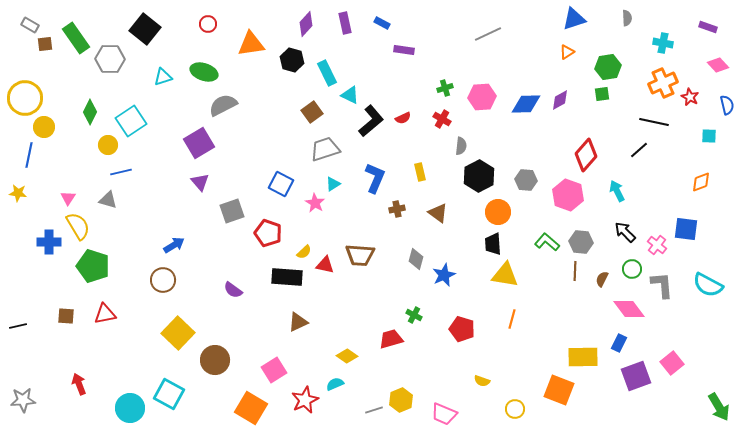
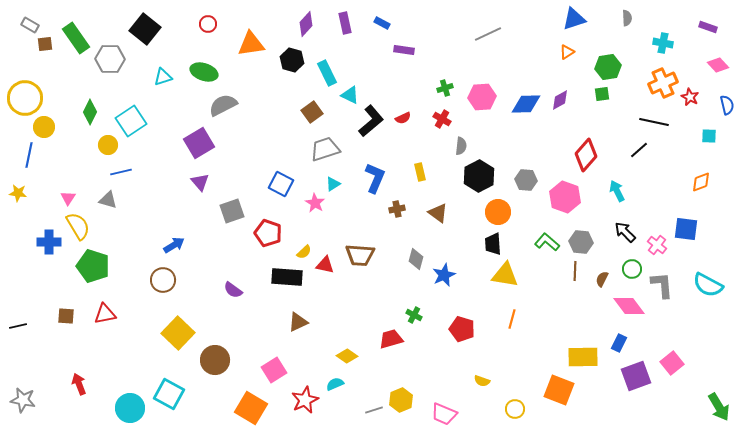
pink hexagon at (568, 195): moved 3 px left, 2 px down
pink diamond at (629, 309): moved 3 px up
gray star at (23, 400): rotated 15 degrees clockwise
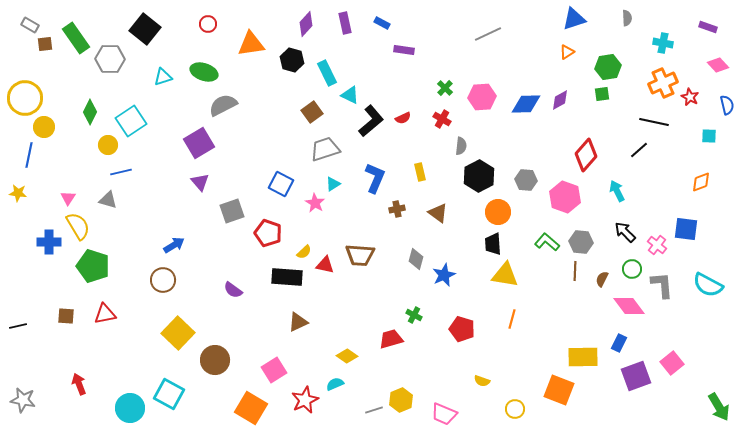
green cross at (445, 88): rotated 28 degrees counterclockwise
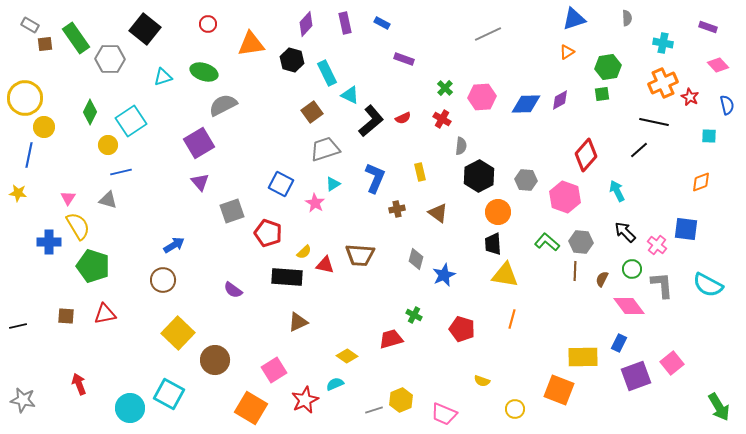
purple rectangle at (404, 50): moved 9 px down; rotated 12 degrees clockwise
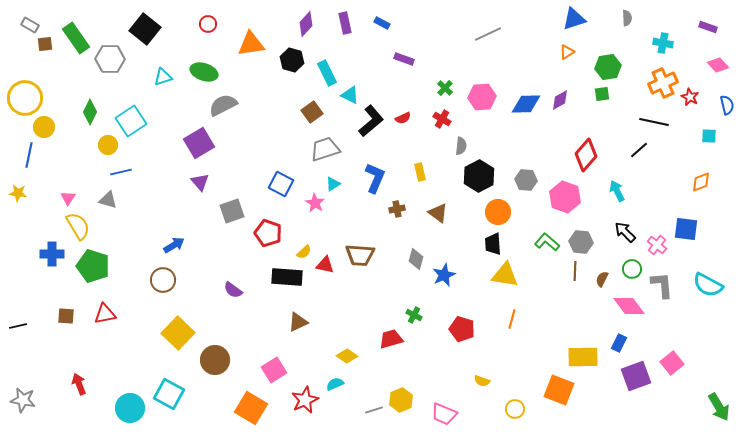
blue cross at (49, 242): moved 3 px right, 12 px down
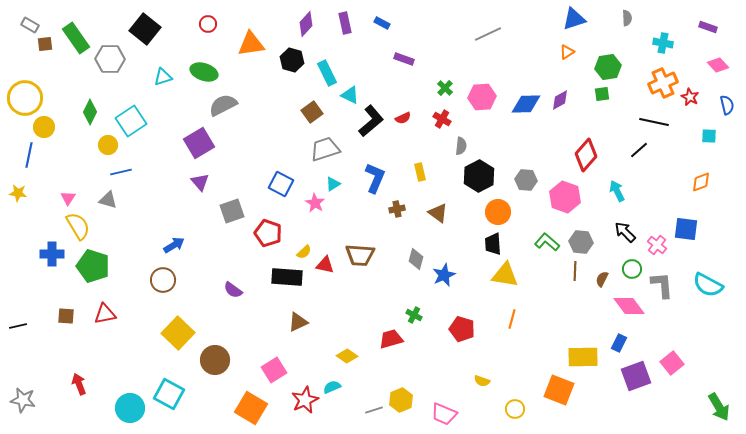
cyan semicircle at (335, 384): moved 3 px left, 3 px down
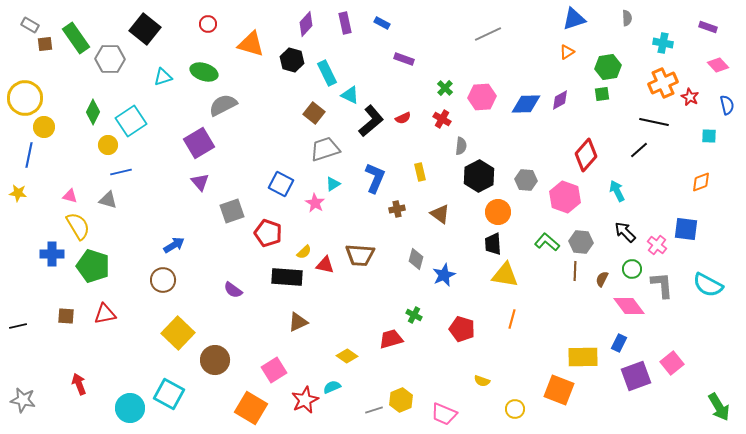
orange triangle at (251, 44): rotated 24 degrees clockwise
green diamond at (90, 112): moved 3 px right
brown square at (312, 112): moved 2 px right, 1 px down; rotated 15 degrees counterclockwise
pink triangle at (68, 198): moved 2 px right, 2 px up; rotated 49 degrees counterclockwise
brown triangle at (438, 213): moved 2 px right, 1 px down
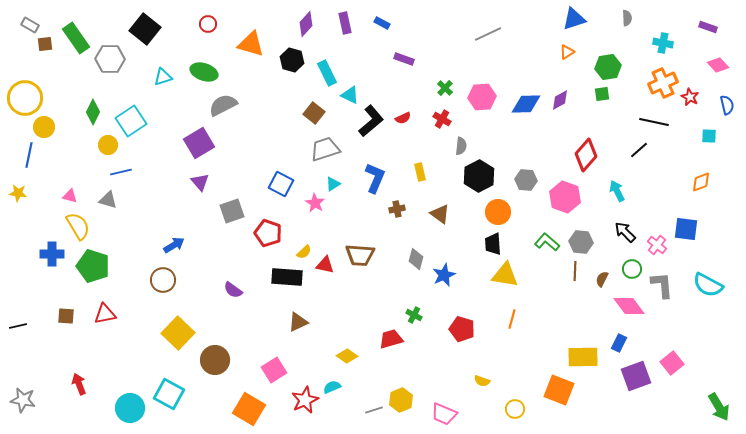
orange square at (251, 408): moved 2 px left, 1 px down
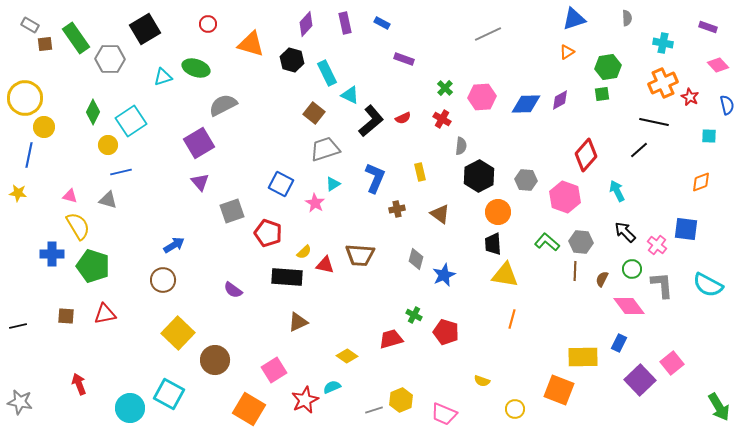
black square at (145, 29): rotated 20 degrees clockwise
green ellipse at (204, 72): moved 8 px left, 4 px up
red pentagon at (462, 329): moved 16 px left, 3 px down
purple square at (636, 376): moved 4 px right, 4 px down; rotated 24 degrees counterclockwise
gray star at (23, 400): moved 3 px left, 2 px down
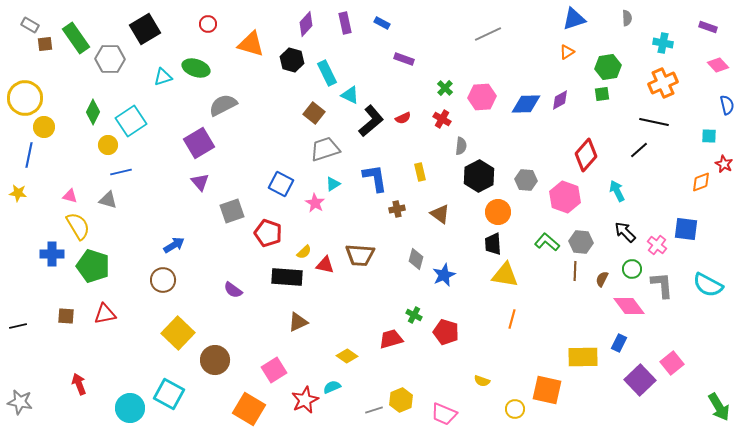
red star at (690, 97): moved 34 px right, 67 px down
blue L-shape at (375, 178): rotated 32 degrees counterclockwise
orange square at (559, 390): moved 12 px left; rotated 8 degrees counterclockwise
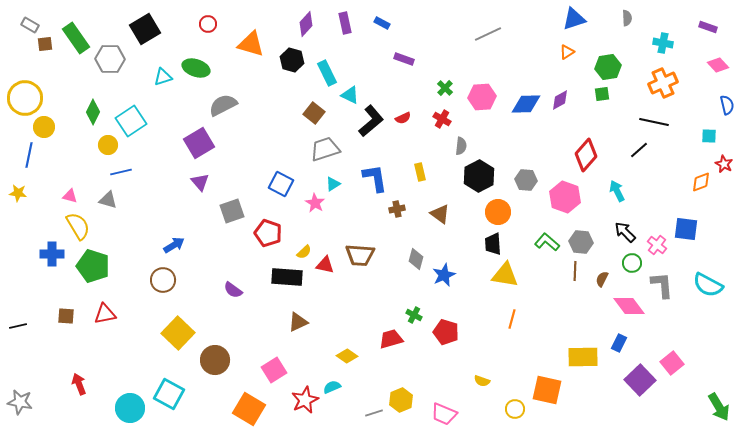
green circle at (632, 269): moved 6 px up
gray line at (374, 410): moved 3 px down
